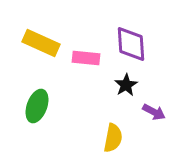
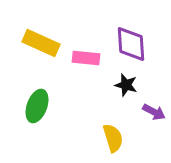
black star: rotated 25 degrees counterclockwise
yellow semicircle: rotated 28 degrees counterclockwise
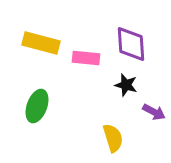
yellow rectangle: rotated 9 degrees counterclockwise
